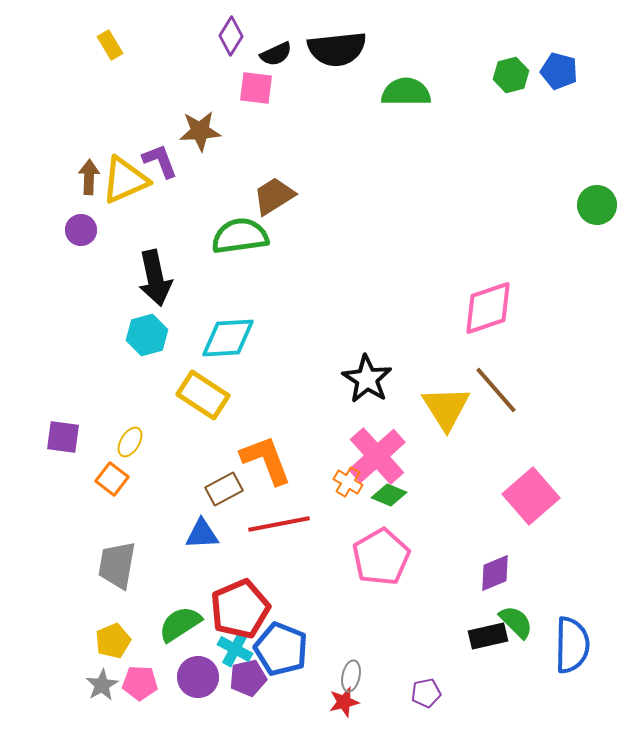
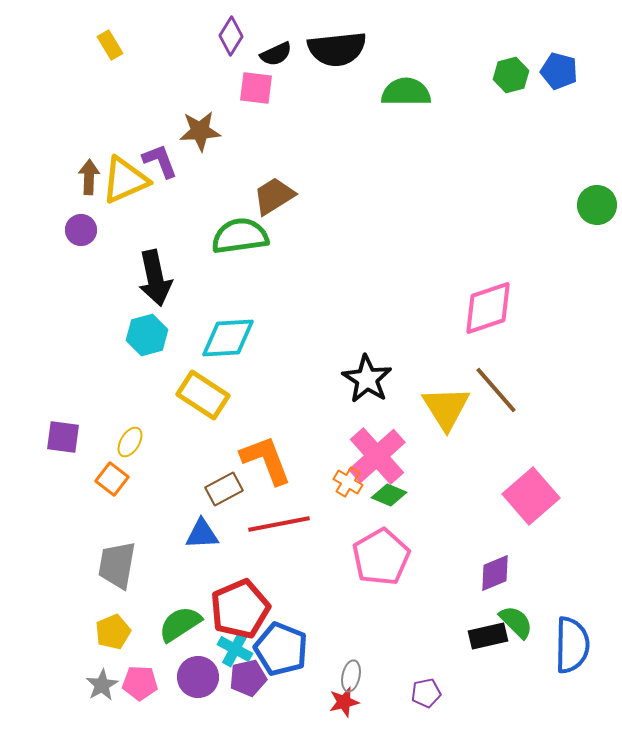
yellow pentagon at (113, 641): moved 9 px up
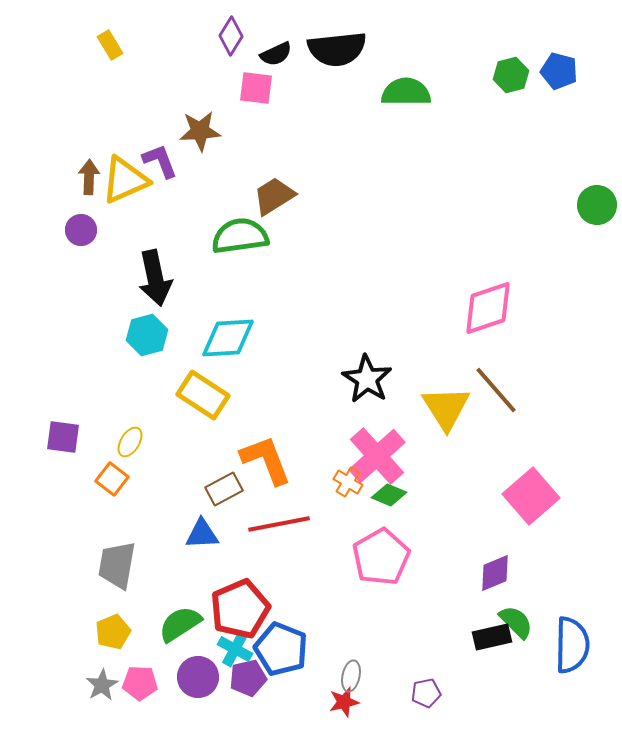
black rectangle at (488, 636): moved 4 px right, 1 px down
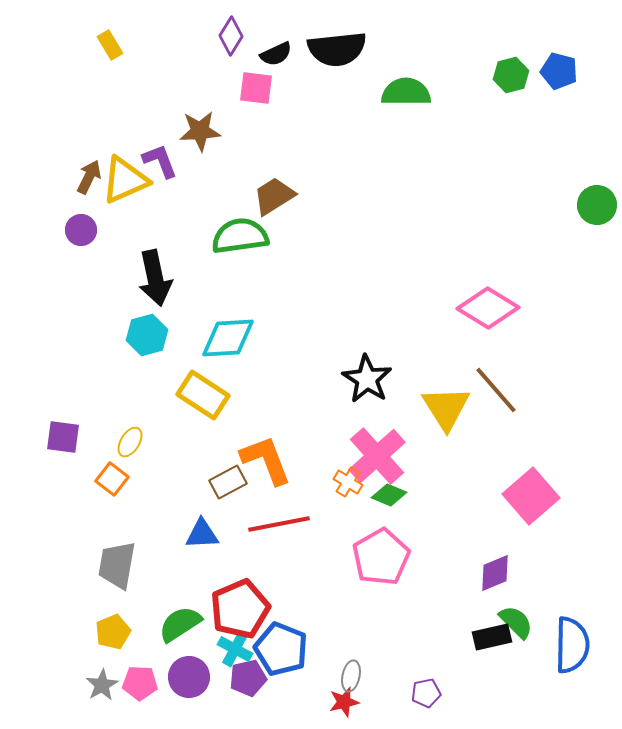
brown arrow at (89, 177): rotated 24 degrees clockwise
pink diamond at (488, 308): rotated 50 degrees clockwise
brown rectangle at (224, 489): moved 4 px right, 7 px up
purple circle at (198, 677): moved 9 px left
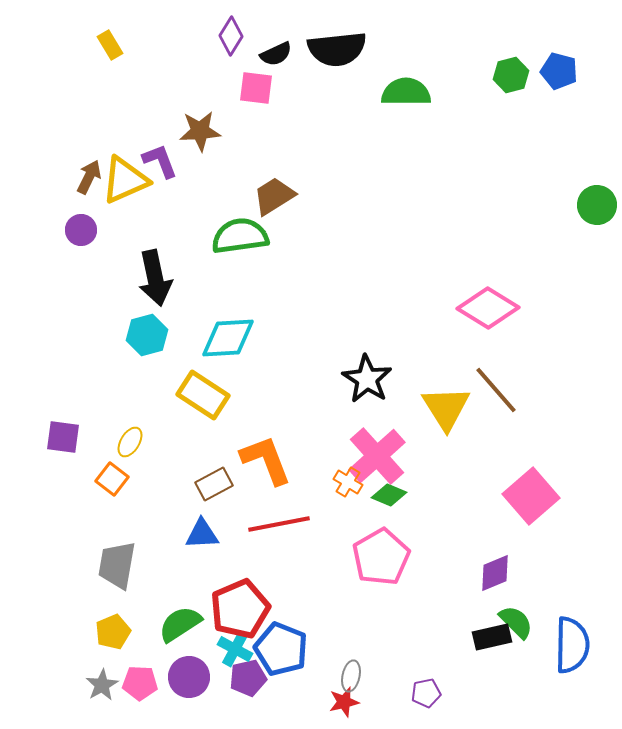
brown rectangle at (228, 482): moved 14 px left, 2 px down
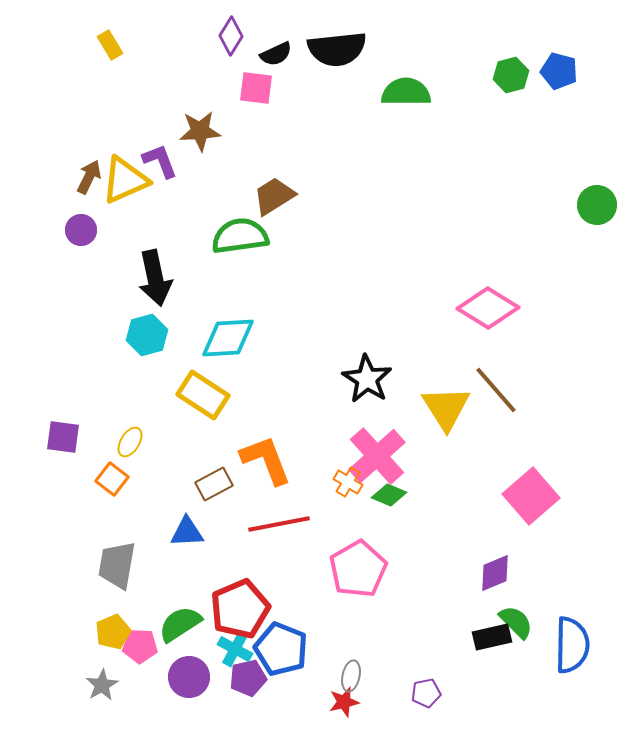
blue triangle at (202, 534): moved 15 px left, 2 px up
pink pentagon at (381, 557): moved 23 px left, 12 px down
pink pentagon at (140, 683): moved 37 px up
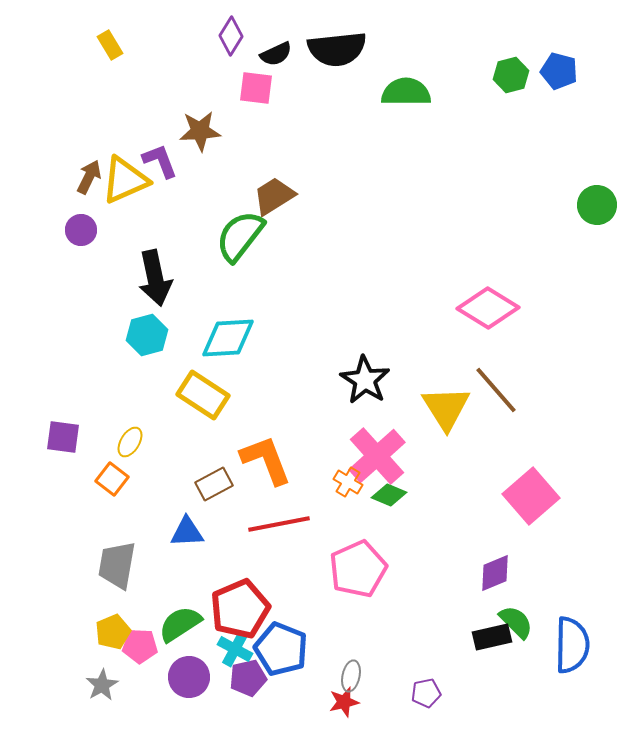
green semicircle at (240, 236): rotated 44 degrees counterclockwise
black star at (367, 379): moved 2 px left, 1 px down
pink pentagon at (358, 569): rotated 6 degrees clockwise
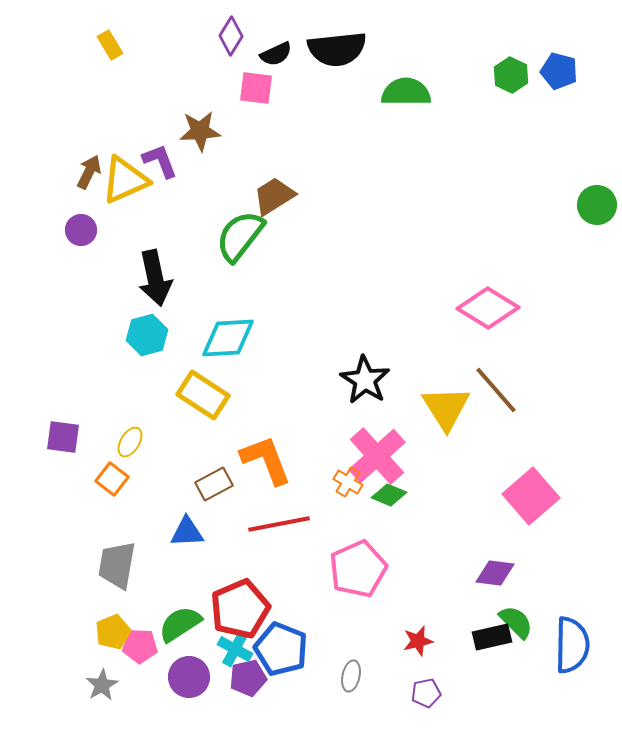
green hexagon at (511, 75): rotated 20 degrees counterclockwise
brown arrow at (89, 177): moved 5 px up
purple diamond at (495, 573): rotated 30 degrees clockwise
red star at (344, 702): moved 74 px right, 61 px up
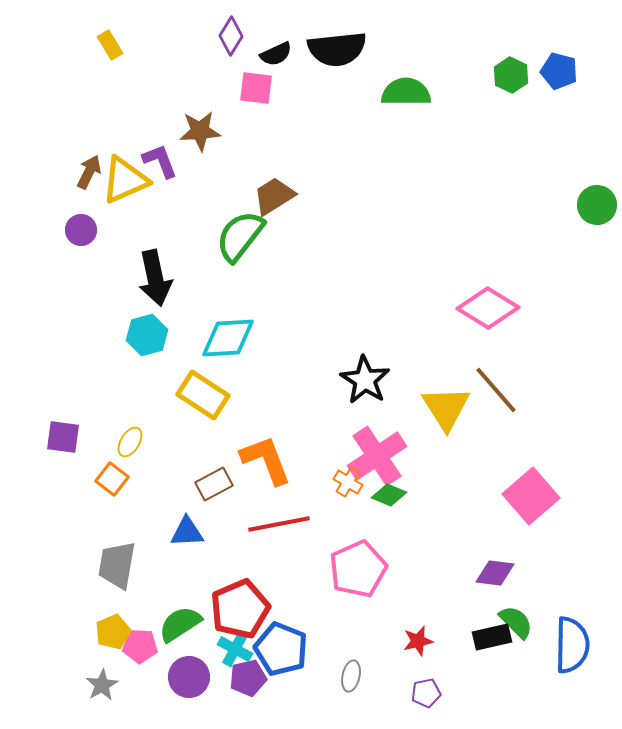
pink cross at (377, 456): rotated 8 degrees clockwise
